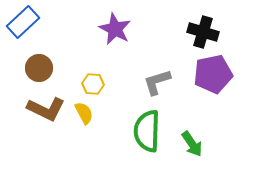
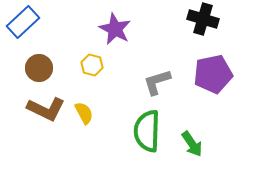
black cross: moved 13 px up
yellow hexagon: moved 1 px left, 19 px up; rotated 10 degrees clockwise
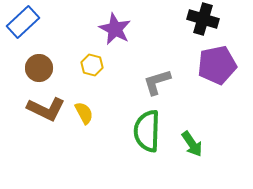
purple pentagon: moved 4 px right, 9 px up
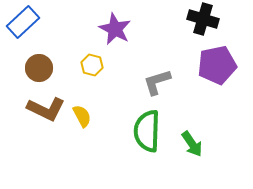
yellow semicircle: moved 2 px left, 3 px down
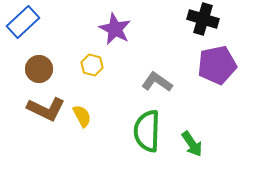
brown circle: moved 1 px down
gray L-shape: rotated 52 degrees clockwise
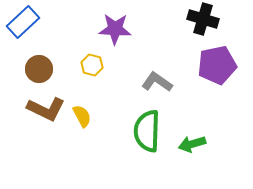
purple star: rotated 24 degrees counterclockwise
green arrow: rotated 108 degrees clockwise
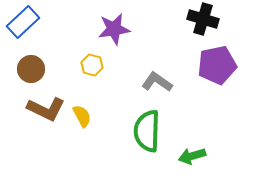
purple star: moved 1 px left; rotated 12 degrees counterclockwise
brown circle: moved 8 px left
green arrow: moved 12 px down
